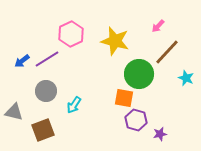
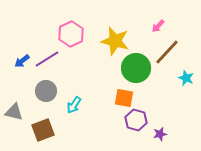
green circle: moved 3 px left, 6 px up
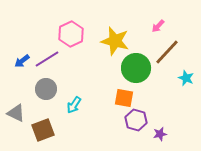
gray circle: moved 2 px up
gray triangle: moved 2 px right, 1 px down; rotated 12 degrees clockwise
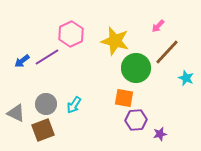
purple line: moved 2 px up
gray circle: moved 15 px down
purple hexagon: rotated 20 degrees counterclockwise
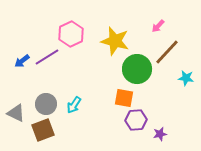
green circle: moved 1 px right, 1 px down
cyan star: rotated 14 degrees counterclockwise
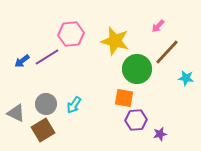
pink hexagon: rotated 20 degrees clockwise
brown square: rotated 10 degrees counterclockwise
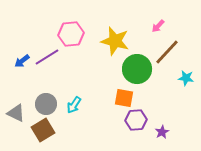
purple star: moved 2 px right, 2 px up; rotated 16 degrees counterclockwise
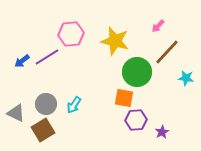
green circle: moved 3 px down
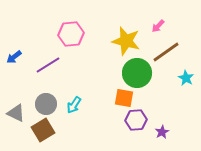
yellow star: moved 11 px right
brown line: moved 1 px left; rotated 12 degrees clockwise
purple line: moved 1 px right, 8 px down
blue arrow: moved 8 px left, 4 px up
green circle: moved 1 px down
cyan star: rotated 21 degrees clockwise
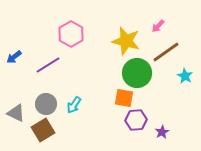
pink hexagon: rotated 25 degrees counterclockwise
cyan star: moved 1 px left, 2 px up
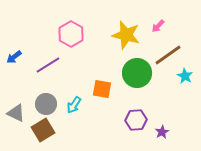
yellow star: moved 6 px up
brown line: moved 2 px right, 3 px down
orange square: moved 22 px left, 9 px up
